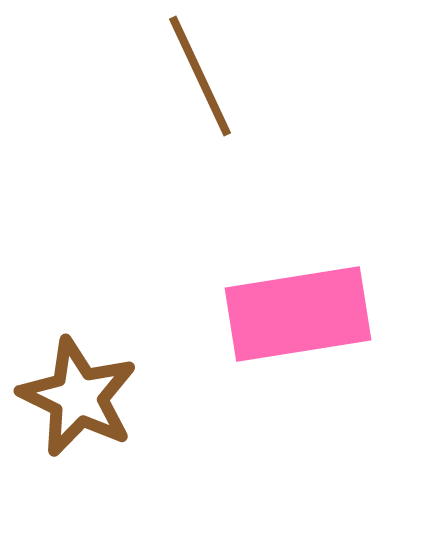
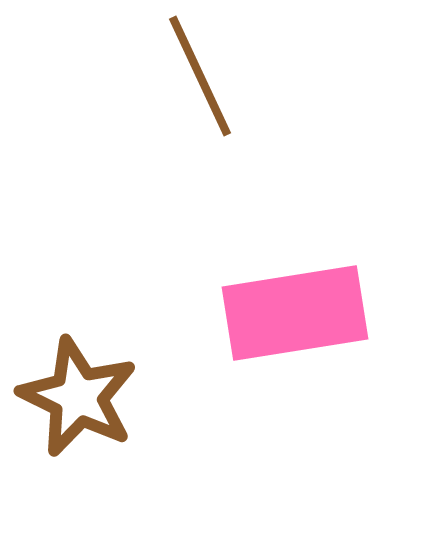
pink rectangle: moved 3 px left, 1 px up
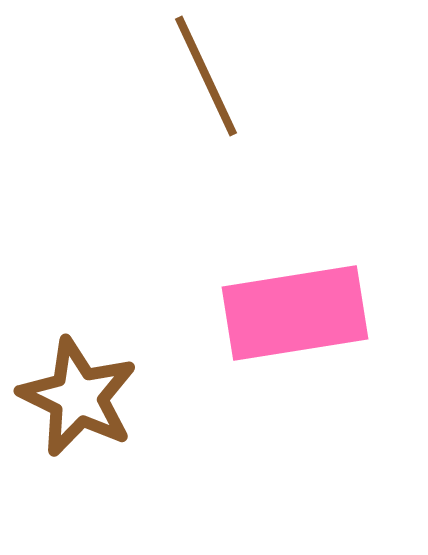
brown line: moved 6 px right
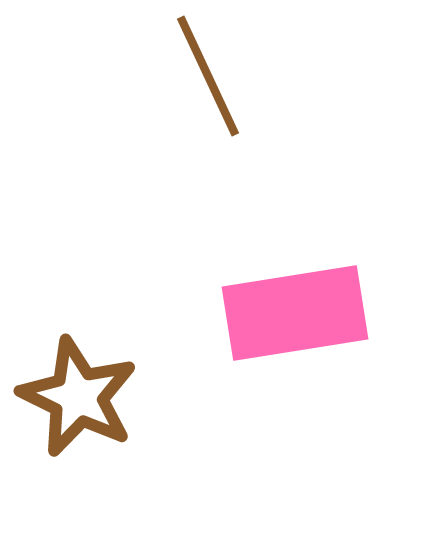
brown line: moved 2 px right
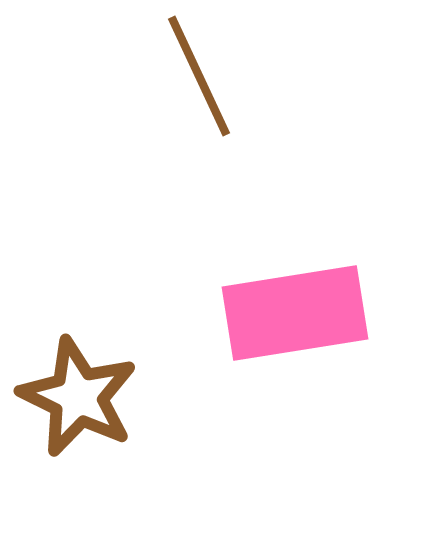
brown line: moved 9 px left
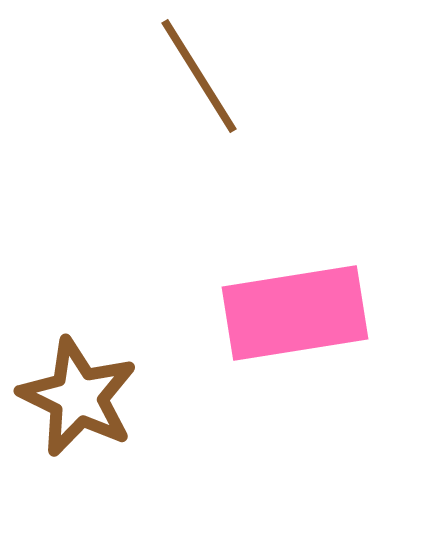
brown line: rotated 7 degrees counterclockwise
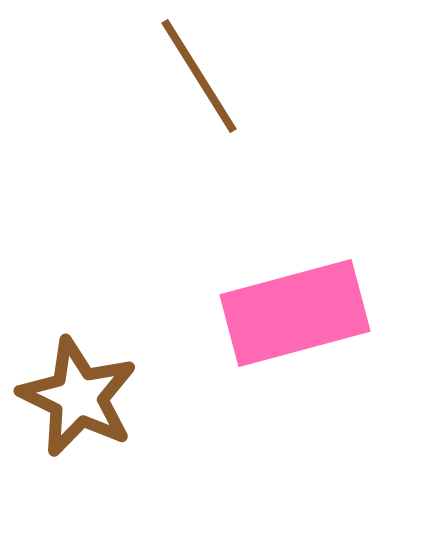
pink rectangle: rotated 6 degrees counterclockwise
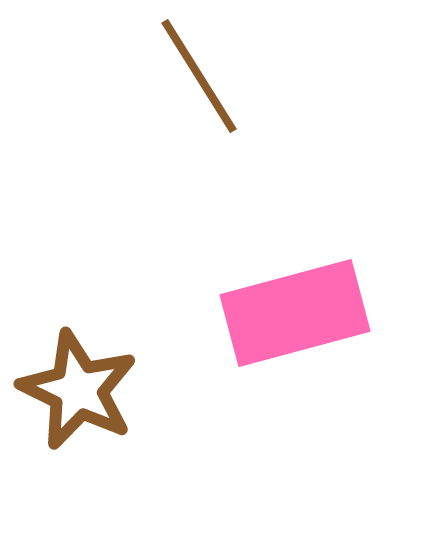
brown star: moved 7 px up
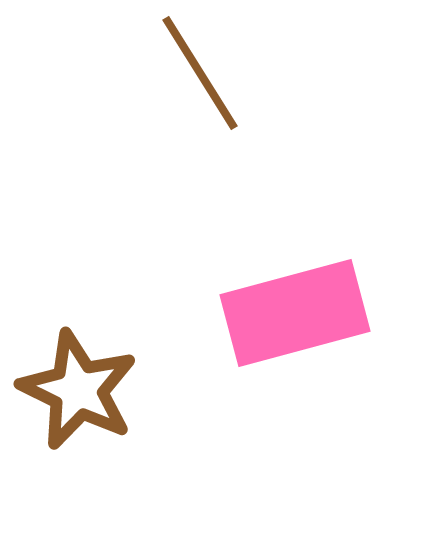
brown line: moved 1 px right, 3 px up
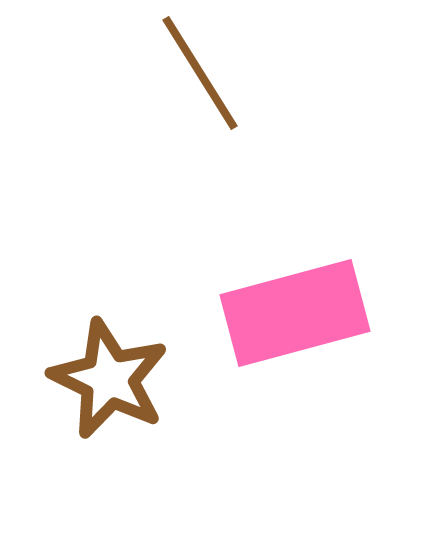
brown star: moved 31 px right, 11 px up
